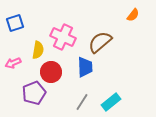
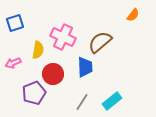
red circle: moved 2 px right, 2 px down
cyan rectangle: moved 1 px right, 1 px up
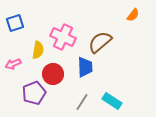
pink arrow: moved 1 px down
cyan rectangle: rotated 72 degrees clockwise
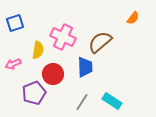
orange semicircle: moved 3 px down
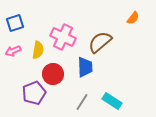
pink arrow: moved 13 px up
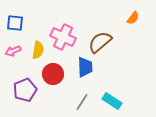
blue square: rotated 24 degrees clockwise
purple pentagon: moved 9 px left, 3 px up
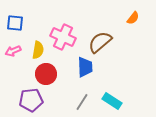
red circle: moved 7 px left
purple pentagon: moved 6 px right, 10 px down; rotated 15 degrees clockwise
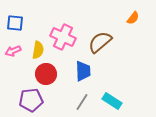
blue trapezoid: moved 2 px left, 4 px down
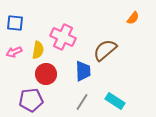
brown semicircle: moved 5 px right, 8 px down
pink arrow: moved 1 px right, 1 px down
cyan rectangle: moved 3 px right
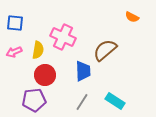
orange semicircle: moved 1 px left, 1 px up; rotated 80 degrees clockwise
red circle: moved 1 px left, 1 px down
purple pentagon: moved 3 px right
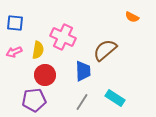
cyan rectangle: moved 3 px up
